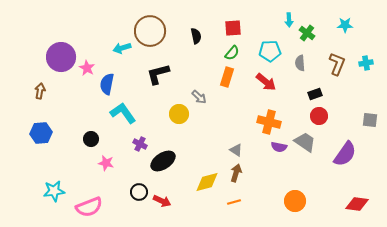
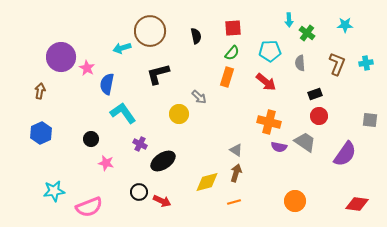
blue hexagon at (41, 133): rotated 20 degrees counterclockwise
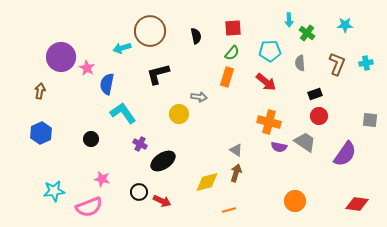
gray arrow at (199, 97): rotated 35 degrees counterclockwise
pink star at (106, 163): moved 4 px left, 16 px down
orange line at (234, 202): moved 5 px left, 8 px down
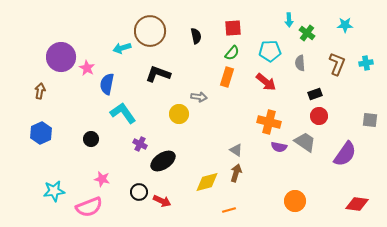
black L-shape at (158, 74): rotated 35 degrees clockwise
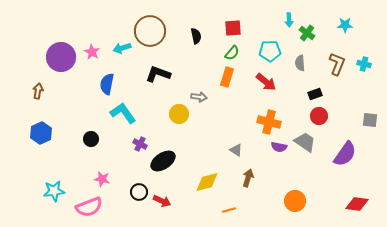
cyan cross at (366, 63): moved 2 px left, 1 px down; rotated 24 degrees clockwise
pink star at (87, 68): moved 5 px right, 16 px up
brown arrow at (40, 91): moved 2 px left
brown arrow at (236, 173): moved 12 px right, 5 px down
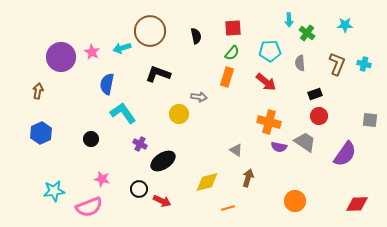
black circle at (139, 192): moved 3 px up
red diamond at (357, 204): rotated 10 degrees counterclockwise
orange line at (229, 210): moved 1 px left, 2 px up
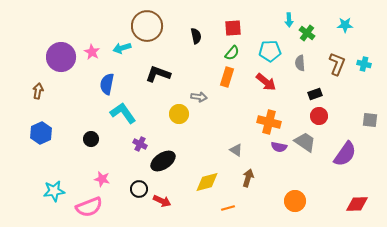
brown circle at (150, 31): moved 3 px left, 5 px up
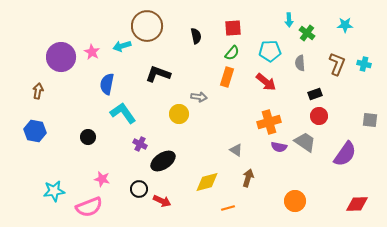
cyan arrow at (122, 48): moved 2 px up
orange cross at (269, 122): rotated 30 degrees counterclockwise
blue hexagon at (41, 133): moved 6 px left, 2 px up; rotated 25 degrees counterclockwise
black circle at (91, 139): moved 3 px left, 2 px up
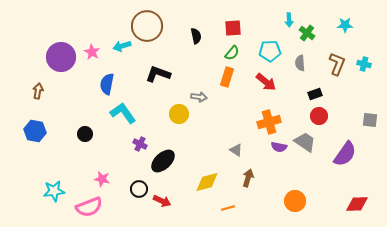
black circle at (88, 137): moved 3 px left, 3 px up
black ellipse at (163, 161): rotated 10 degrees counterclockwise
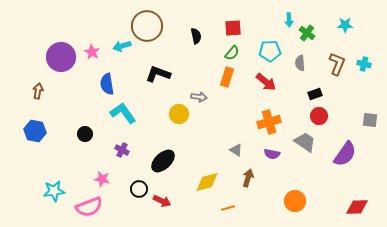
blue semicircle at (107, 84): rotated 20 degrees counterclockwise
purple cross at (140, 144): moved 18 px left, 6 px down
purple semicircle at (279, 147): moved 7 px left, 7 px down
red diamond at (357, 204): moved 3 px down
